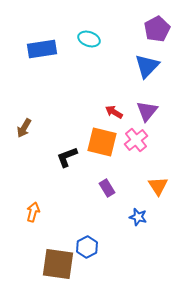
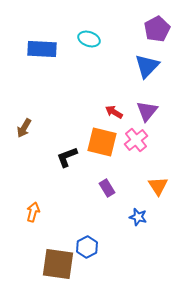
blue rectangle: rotated 12 degrees clockwise
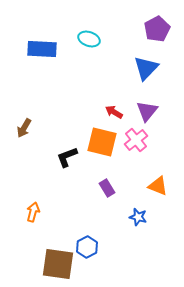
blue triangle: moved 1 px left, 2 px down
orange triangle: rotated 35 degrees counterclockwise
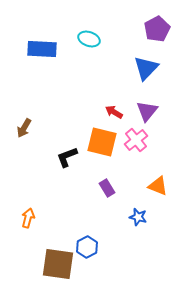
orange arrow: moved 5 px left, 6 px down
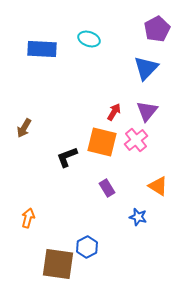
red arrow: rotated 90 degrees clockwise
orange triangle: rotated 10 degrees clockwise
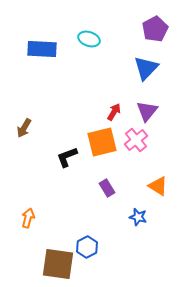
purple pentagon: moved 2 px left
orange square: rotated 28 degrees counterclockwise
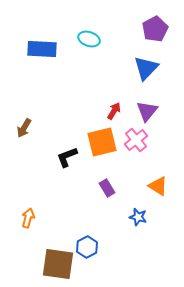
red arrow: moved 1 px up
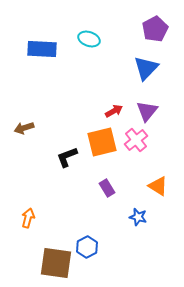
red arrow: rotated 30 degrees clockwise
brown arrow: rotated 42 degrees clockwise
brown square: moved 2 px left, 1 px up
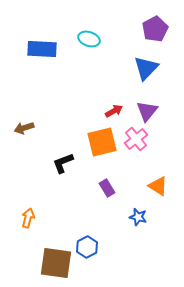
pink cross: moved 1 px up
black L-shape: moved 4 px left, 6 px down
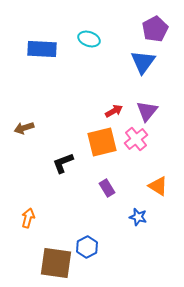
blue triangle: moved 3 px left, 6 px up; rotated 8 degrees counterclockwise
